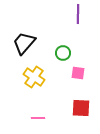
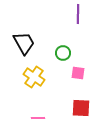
black trapezoid: rotated 110 degrees clockwise
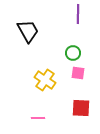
black trapezoid: moved 4 px right, 12 px up
green circle: moved 10 px right
yellow cross: moved 11 px right, 3 px down
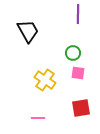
red square: rotated 12 degrees counterclockwise
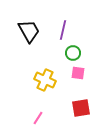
purple line: moved 15 px left, 16 px down; rotated 12 degrees clockwise
black trapezoid: moved 1 px right
yellow cross: rotated 10 degrees counterclockwise
pink line: rotated 56 degrees counterclockwise
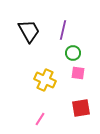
pink line: moved 2 px right, 1 px down
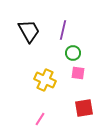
red square: moved 3 px right
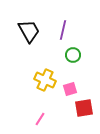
green circle: moved 2 px down
pink square: moved 8 px left, 16 px down; rotated 24 degrees counterclockwise
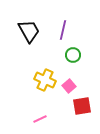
pink square: moved 1 px left, 3 px up; rotated 24 degrees counterclockwise
red square: moved 2 px left, 2 px up
pink line: rotated 32 degrees clockwise
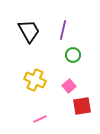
yellow cross: moved 10 px left
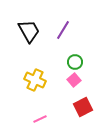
purple line: rotated 18 degrees clockwise
green circle: moved 2 px right, 7 px down
pink square: moved 5 px right, 6 px up
red square: moved 1 px right, 1 px down; rotated 18 degrees counterclockwise
